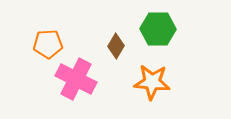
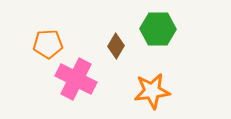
orange star: moved 9 px down; rotated 12 degrees counterclockwise
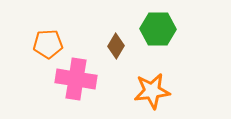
pink cross: rotated 18 degrees counterclockwise
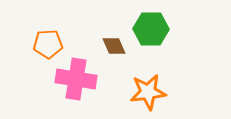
green hexagon: moved 7 px left
brown diamond: moved 2 px left; rotated 55 degrees counterclockwise
orange star: moved 4 px left, 1 px down
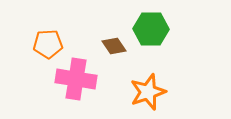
brown diamond: rotated 10 degrees counterclockwise
orange star: rotated 12 degrees counterclockwise
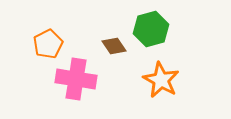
green hexagon: rotated 16 degrees counterclockwise
orange pentagon: rotated 24 degrees counterclockwise
orange star: moved 13 px right, 12 px up; rotated 24 degrees counterclockwise
